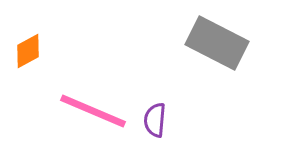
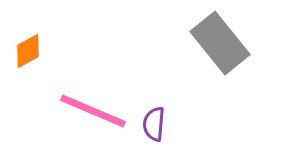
gray rectangle: moved 3 px right; rotated 24 degrees clockwise
purple semicircle: moved 1 px left, 4 px down
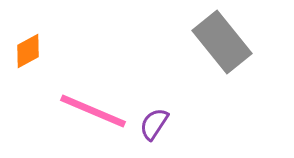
gray rectangle: moved 2 px right, 1 px up
purple semicircle: rotated 28 degrees clockwise
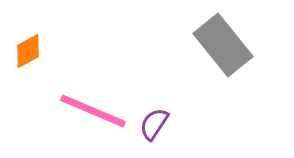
gray rectangle: moved 1 px right, 3 px down
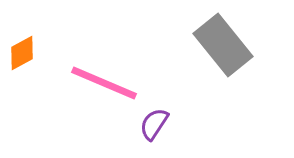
orange diamond: moved 6 px left, 2 px down
pink line: moved 11 px right, 28 px up
